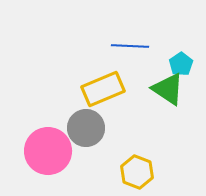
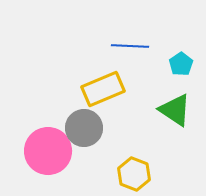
green triangle: moved 7 px right, 21 px down
gray circle: moved 2 px left
yellow hexagon: moved 3 px left, 2 px down
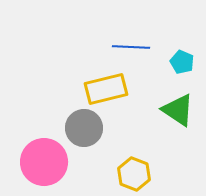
blue line: moved 1 px right, 1 px down
cyan pentagon: moved 1 px right, 2 px up; rotated 15 degrees counterclockwise
yellow rectangle: moved 3 px right; rotated 9 degrees clockwise
green triangle: moved 3 px right
pink circle: moved 4 px left, 11 px down
